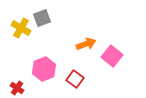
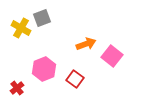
red cross: rotated 16 degrees clockwise
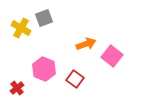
gray square: moved 2 px right
pink hexagon: rotated 15 degrees counterclockwise
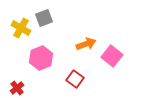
pink hexagon: moved 3 px left, 11 px up; rotated 15 degrees clockwise
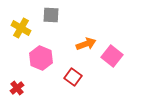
gray square: moved 7 px right, 3 px up; rotated 24 degrees clockwise
pink hexagon: rotated 15 degrees counterclockwise
red square: moved 2 px left, 2 px up
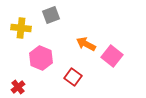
gray square: rotated 24 degrees counterclockwise
yellow cross: rotated 24 degrees counterclockwise
orange arrow: rotated 132 degrees counterclockwise
red cross: moved 1 px right, 1 px up
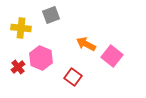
red cross: moved 20 px up
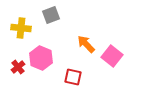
orange arrow: rotated 18 degrees clockwise
red square: rotated 24 degrees counterclockwise
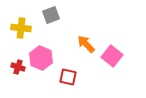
red cross: rotated 32 degrees counterclockwise
red square: moved 5 px left
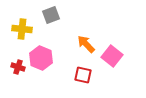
yellow cross: moved 1 px right, 1 px down
red square: moved 15 px right, 2 px up
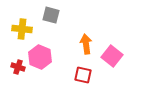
gray square: rotated 36 degrees clockwise
orange arrow: rotated 36 degrees clockwise
pink hexagon: moved 1 px left, 1 px up
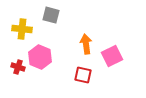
pink square: rotated 25 degrees clockwise
